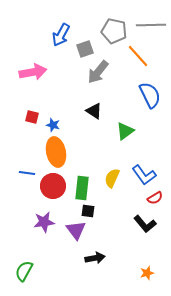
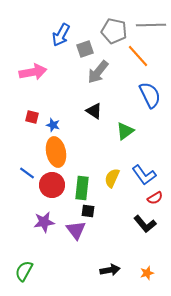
blue line: rotated 28 degrees clockwise
red circle: moved 1 px left, 1 px up
black arrow: moved 15 px right, 12 px down
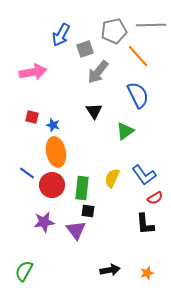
gray pentagon: rotated 25 degrees counterclockwise
blue semicircle: moved 12 px left
black triangle: rotated 24 degrees clockwise
black L-shape: rotated 35 degrees clockwise
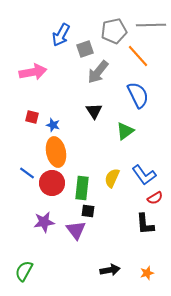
red circle: moved 2 px up
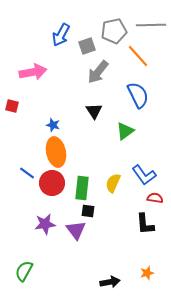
gray square: moved 2 px right, 3 px up
red square: moved 20 px left, 11 px up
yellow semicircle: moved 1 px right, 5 px down
red semicircle: rotated 140 degrees counterclockwise
purple star: moved 1 px right, 2 px down
black arrow: moved 12 px down
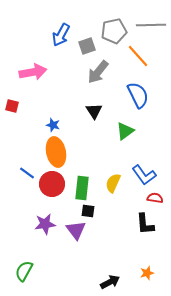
red circle: moved 1 px down
black arrow: rotated 18 degrees counterclockwise
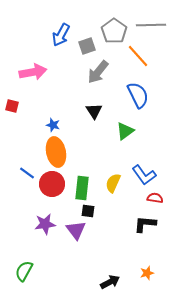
gray pentagon: rotated 25 degrees counterclockwise
black L-shape: rotated 100 degrees clockwise
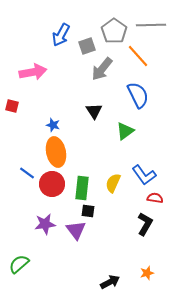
gray arrow: moved 4 px right, 3 px up
black L-shape: rotated 115 degrees clockwise
green semicircle: moved 5 px left, 7 px up; rotated 20 degrees clockwise
